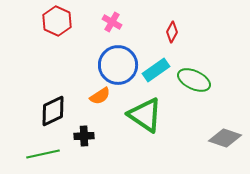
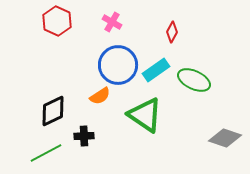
green line: moved 3 px right, 1 px up; rotated 16 degrees counterclockwise
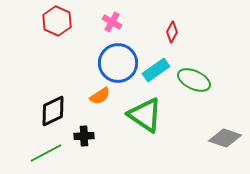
blue circle: moved 2 px up
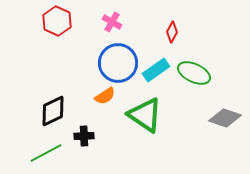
green ellipse: moved 7 px up
orange semicircle: moved 5 px right
gray diamond: moved 20 px up
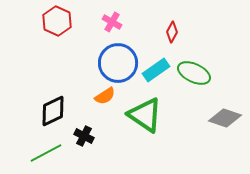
black cross: rotated 30 degrees clockwise
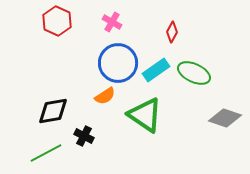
black diamond: rotated 16 degrees clockwise
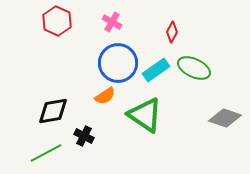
green ellipse: moved 5 px up
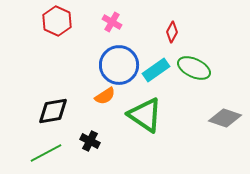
blue circle: moved 1 px right, 2 px down
black cross: moved 6 px right, 5 px down
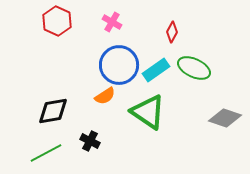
green triangle: moved 3 px right, 3 px up
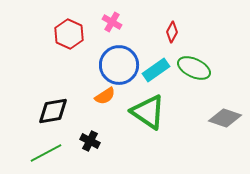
red hexagon: moved 12 px right, 13 px down
